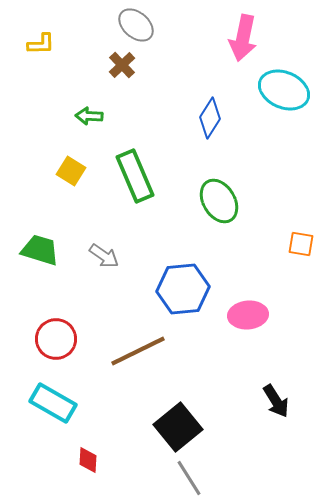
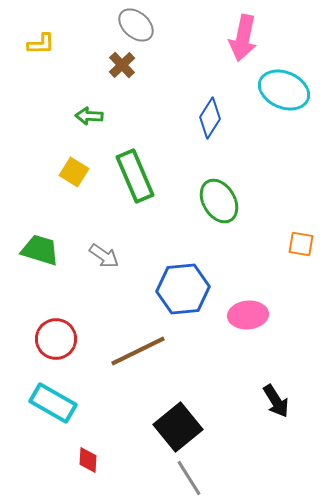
yellow square: moved 3 px right, 1 px down
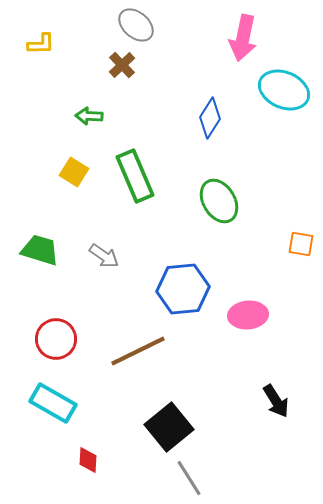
black square: moved 9 px left
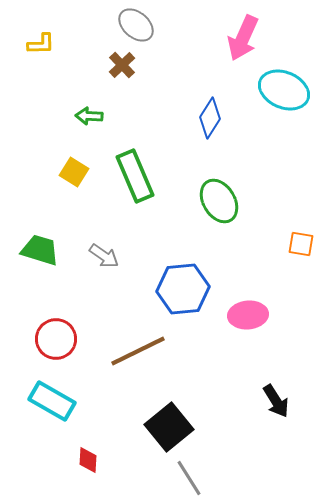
pink arrow: rotated 12 degrees clockwise
cyan rectangle: moved 1 px left, 2 px up
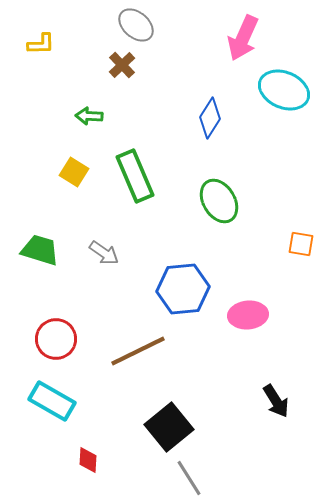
gray arrow: moved 3 px up
